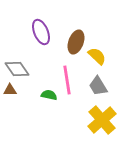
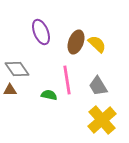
yellow semicircle: moved 12 px up
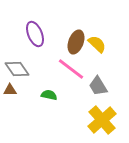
purple ellipse: moved 6 px left, 2 px down
pink line: moved 4 px right, 11 px up; rotated 44 degrees counterclockwise
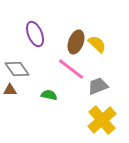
gray trapezoid: rotated 100 degrees clockwise
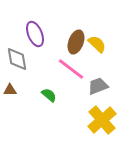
gray diamond: moved 10 px up; rotated 25 degrees clockwise
green semicircle: rotated 28 degrees clockwise
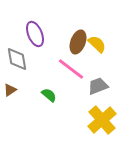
brown ellipse: moved 2 px right
brown triangle: rotated 32 degrees counterclockwise
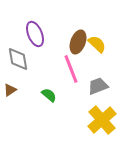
gray diamond: moved 1 px right
pink line: rotated 32 degrees clockwise
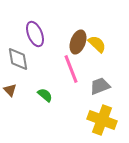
gray trapezoid: moved 2 px right
brown triangle: rotated 40 degrees counterclockwise
green semicircle: moved 4 px left
yellow cross: rotated 28 degrees counterclockwise
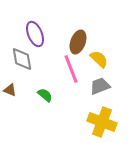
yellow semicircle: moved 2 px right, 15 px down
gray diamond: moved 4 px right
brown triangle: rotated 24 degrees counterclockwise
yellow cross: moved 2 px down
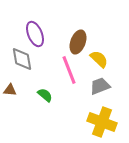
pink line: moved 2 px left, 1 px down
brown triangle: rotated 16 degrees counterclockwise
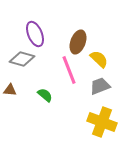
gray diamond: rotated 65 degrees counterclockwise
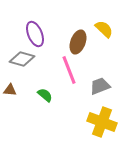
yellow semicircle: moved 5 px right, 30 px up
